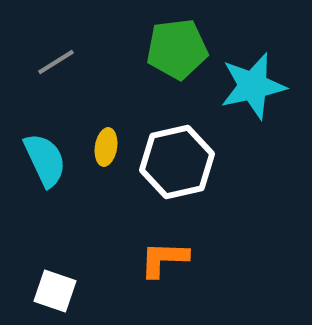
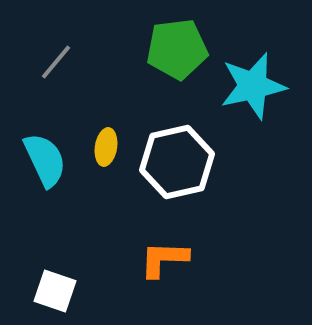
gray line: rotated 18 degrees counterclockwise
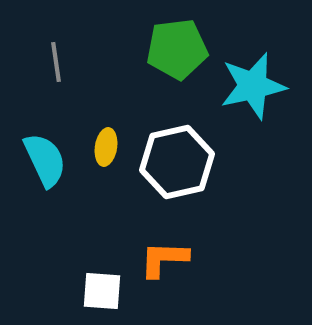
gray line: rotated 48 degrees counterclockwise
white square: moved 47 px right; rotated 15 degrees counterclockwise
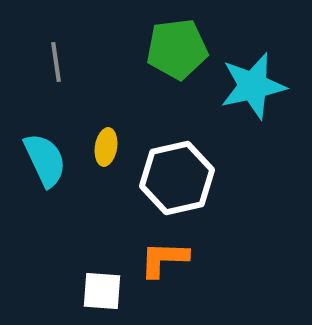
white hexagon: moved 16 px down
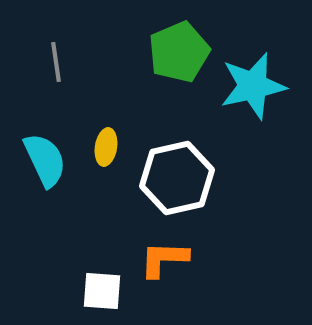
green pentagon: moved 2 px right, 3 px down; rotated 16 degrees counterclockwise
